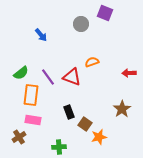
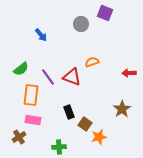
green semicircle: moved 4 px up
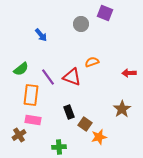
brown cross: moved 2 px up
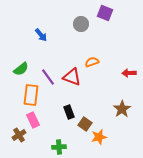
pink rectangle: rotated 56 degrees clockwise
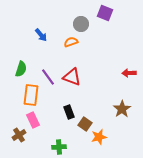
orange semicircle: moved 21 px left, 20 px up
green semicircle: rotated 35 degrees counterclockwise
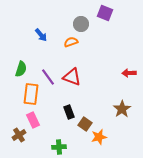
orange rectangle: moved 1 px up
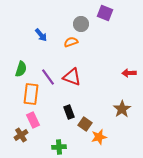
brown cross: moved 2 px right
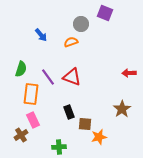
brown square: rotated 32 degrees counterclockwise
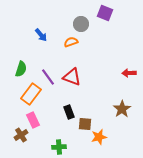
orange rectangle: rotated 30 degrees clockwise
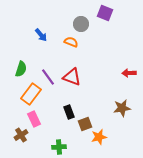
orange semicircle: rotated 40 degrees clockwise
brown star: moved 1 px up; rotated 24 degrees clockwise
pink rectangle: moved 1 px right, 1 px up
brown square: rotated 24 degrees counterclockwise
